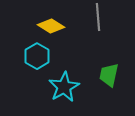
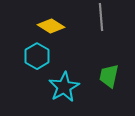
gray line: moved 3 px right
green trapezoid: moved 1 px down
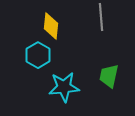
yellow diamond: rotated 64 degrees clockwise
cyan hexagon: moved 1 px right, 1 px up
cyan star: rotated 24 degrees clockwise
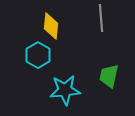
gray line: moved 1 px down
cyan star: moved 1 px right, 3 px down
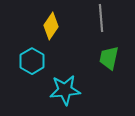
yellow diamond: rotated 28 degrees clockwise
cyan hexagon: moved 6 px left, 6 px down
green trapezoid: moved 18 px up
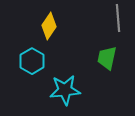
gray line: moved 17 px right
yellow diamond: moved 2 px left
green trapezoid: moved 2 px left
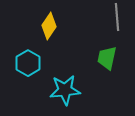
gray line: moved 1 px left, 1 px up
cyan hexagon: moved 4 px left, 2 px down
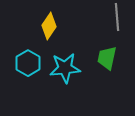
cyan star: moved 22 px up
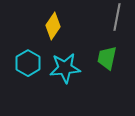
gray line: rotated 16 degrees clockwise
yellow diamond: moved 4 px right
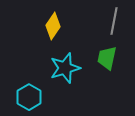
gray line: moved 3 px left, 4 px down
cyan hexagon: moved 1 px right, 34 px down
cyan star: rotated 12 degrees counterclockwise
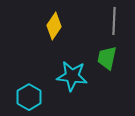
gray line: rotated 8 degrees counterclockwise
yellow diamond: moved 1 px right
cyan star: moved 7 px right, 8 px down; rotated 24 degrees clockwise
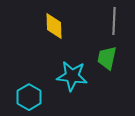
yellow diamond: rotated 36 degrees counterclockwise
